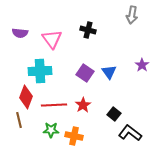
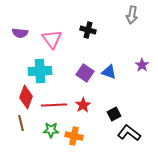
blue triangle: rotated 35 degrees counterclockwise
black square: rotated 24 degrees clockwise
brown line: moved 2 px right, 3 px down
black L-shape: moved 1 px left
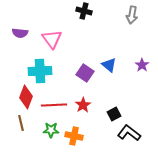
black cross: moved 4 px left, 19 px up
blue triangle: moved 7 px up; rotated 21 degrees clockwise
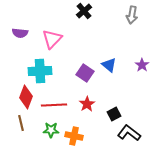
black cross: rotated 35 degrees clockwise
pink triangle: rotated 20 degrees clockwise
red star: moved 4 px right, 1 px up
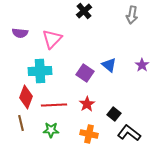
black square: rotated 24 degrees counterclockwise
orange cross: moved 15 px right, 2 px up
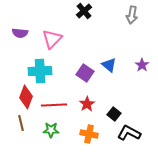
black L-shape: rotated 10 degrees counterclockwise
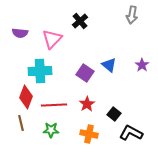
black cross: moved 4 px left, 10 px down
black L-shape: moved 2 px right
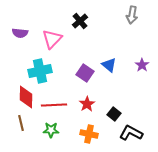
cyan cross: rotated 10 degrees counterclockwise
red diamond: rotated 20 degrees counterclockwise
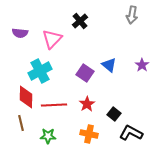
cyan cross: rotated 15 degrees counterclockwise
green star: moved 3 px left, 6 px down
